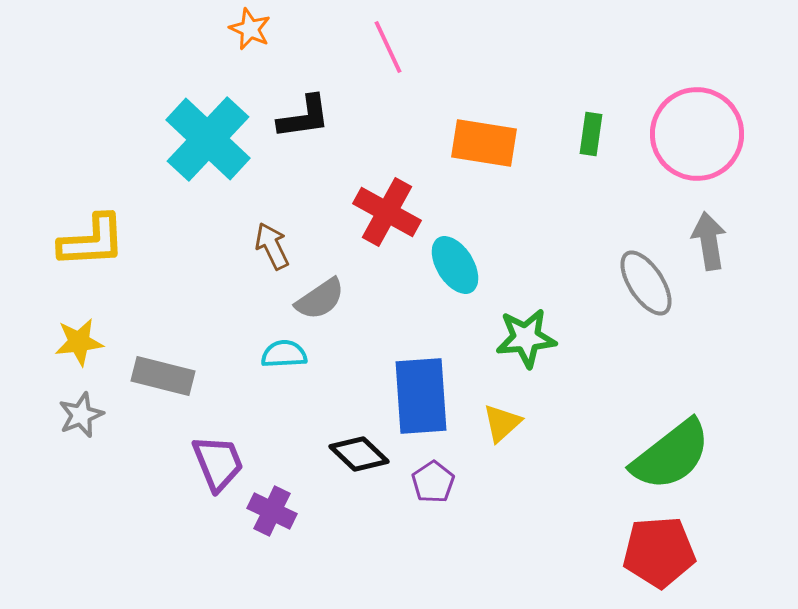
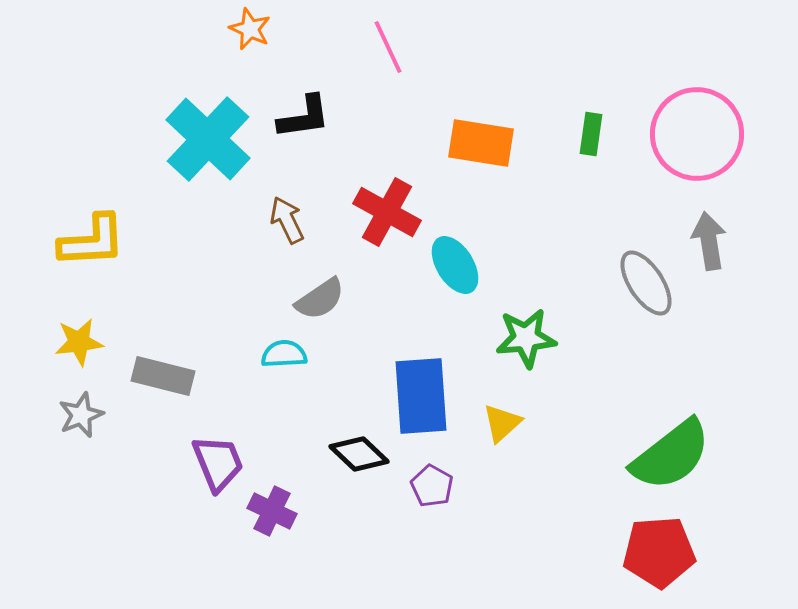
orange rectangle: moved 3 px left
brown arrow: moved 15 px right, 26 px up
purple pentagon: moved 1 px left, 4 px down; rotated 9 degrees counterclockwise
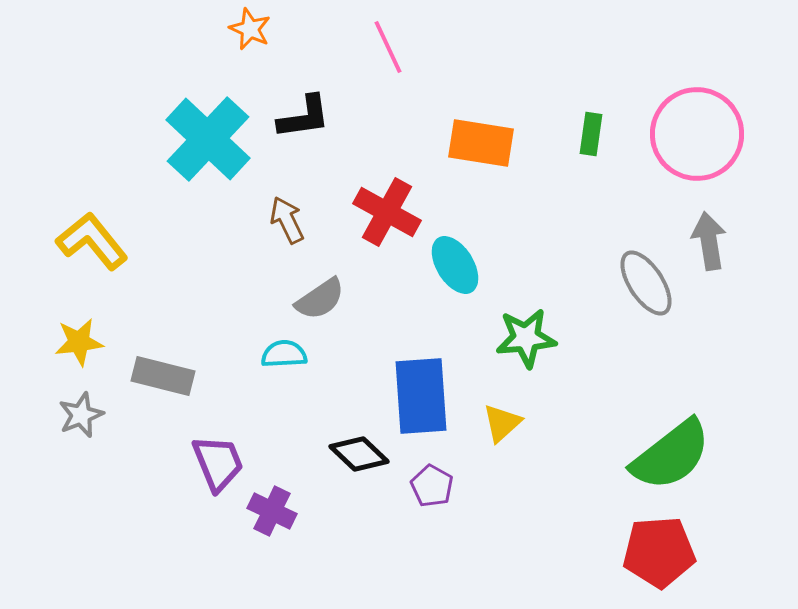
yellow L-shape: rotated 126 degrees counterclockwise
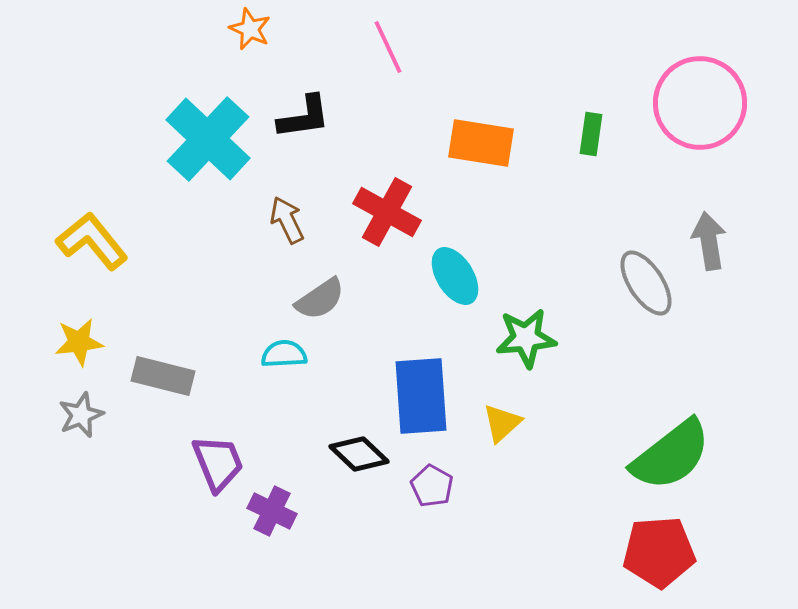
pink circle: moved 3 px right, 31 px up
cyan ellipse: moved 11 px down
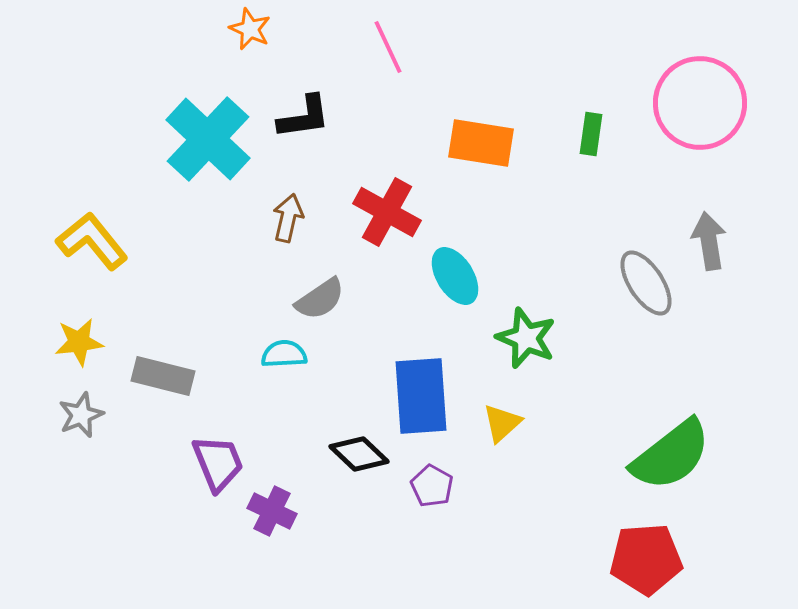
brown arrow: moved 1 px right, 2 px up; rotated 39 degrees clockwise
green star: rotated 28 degrees clockwise
red pentagon: moved 13 px left, 7 px down
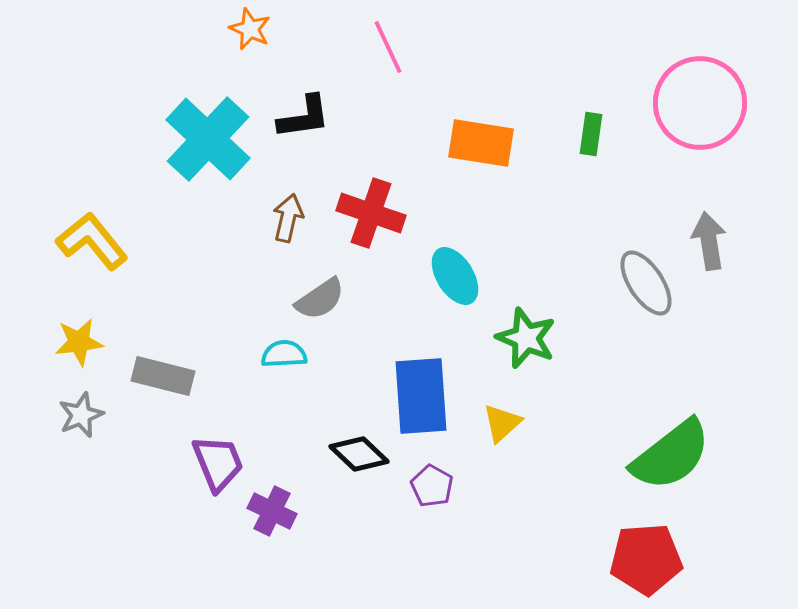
red cross: moved 16 px left, 1 px down; rotated 10 degrees counterclockwise
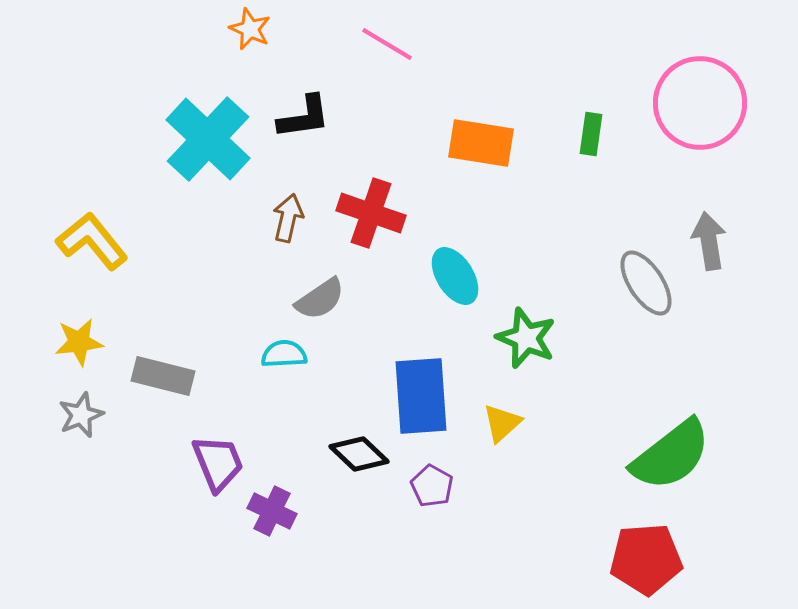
pink line: moved 1 px left, 3 px up; rotated 34 degrees counterclockwise
